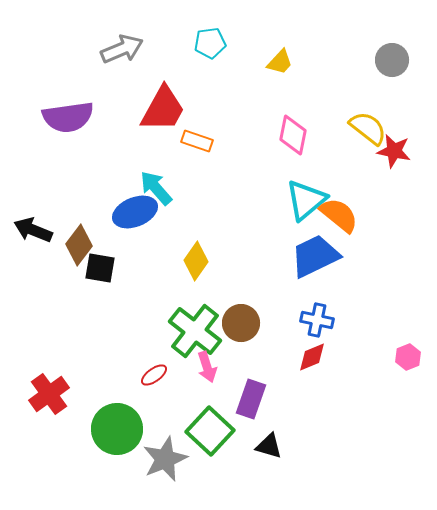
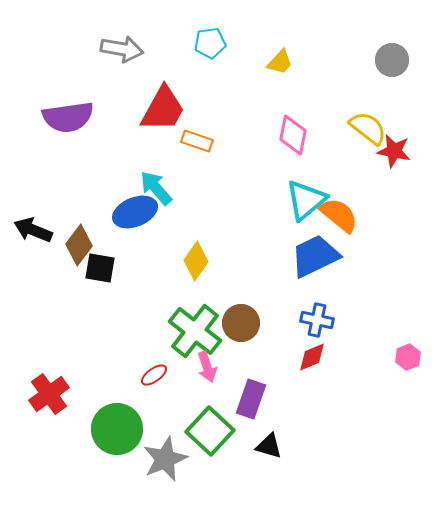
gray arrow: rotated 33 degrees clockwise
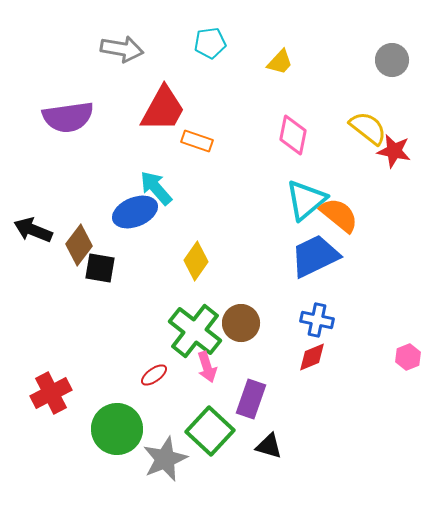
red cross: moved 2 px right, 1 px up; rotated 9 degrees clockwise
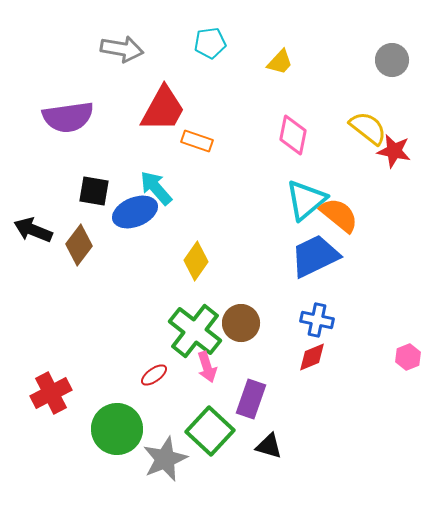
black square: moved 6 px left, 77 px up
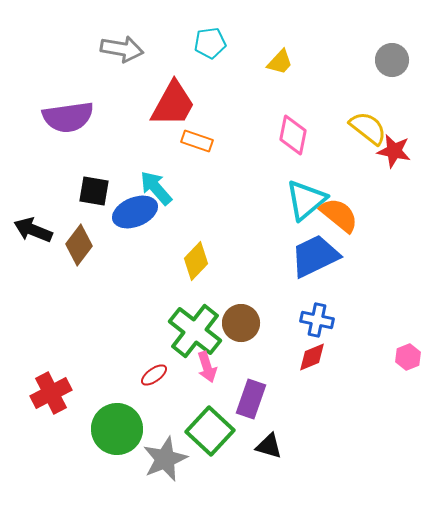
red trapezoid: moved 10 px right, 5 px up
yellow diamond: rotated 9 degrees clockwise
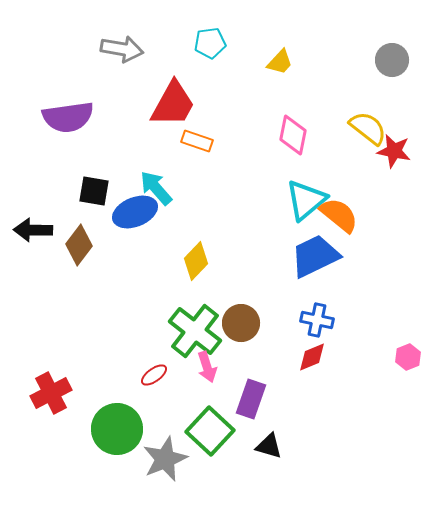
black arrow: rotated 21 degrees counterclockwise
